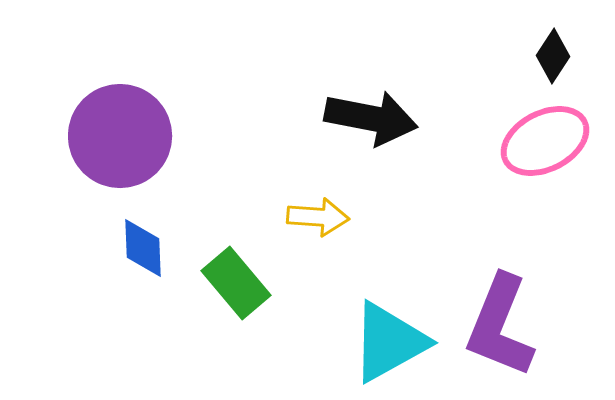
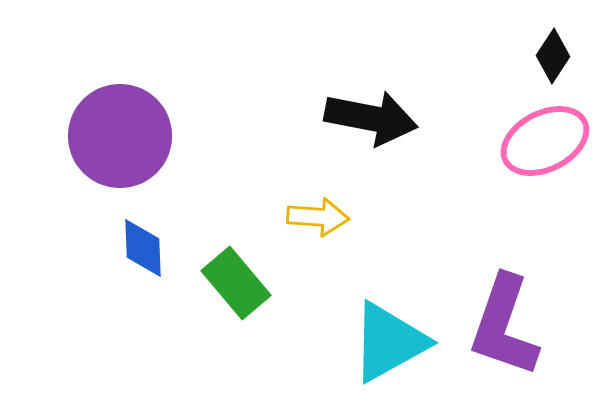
purple L-shape: moved 4 px right; rotated 3 degrees counterclockwise
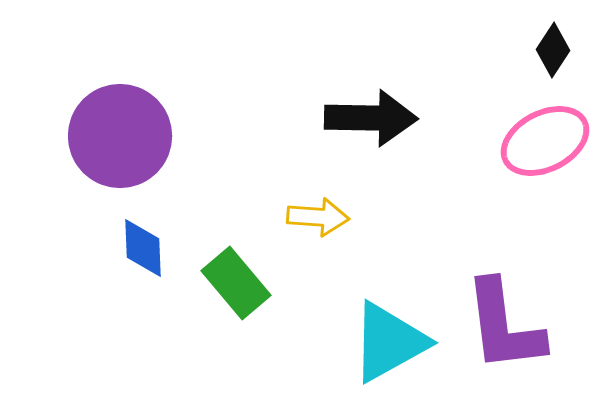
black diamond: moved 6 px up
black arrow: rotated 10 degrees counterclockwise
purple L-shape: rotated 26 degrees counterclockwise
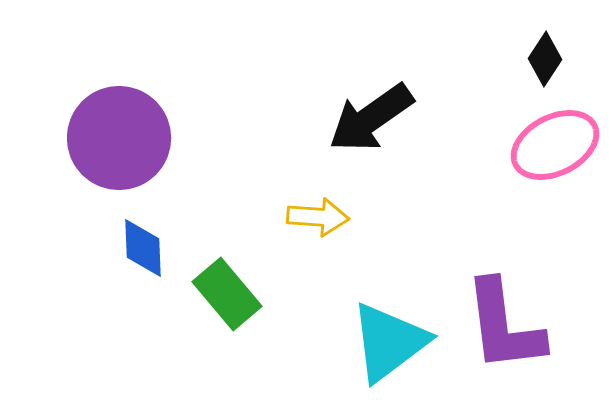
black diamond: moved 8 px left, 9 px down
black arrow: rotated 144 degrees clockwise
purple circle: moved 1 px left, 2 px down
pink ellipse: moved 10 px right, 4 px down
green rectangle: moved 9 px left, 11 px down
cyan triangle: rotated 8 degrees counterclockwise
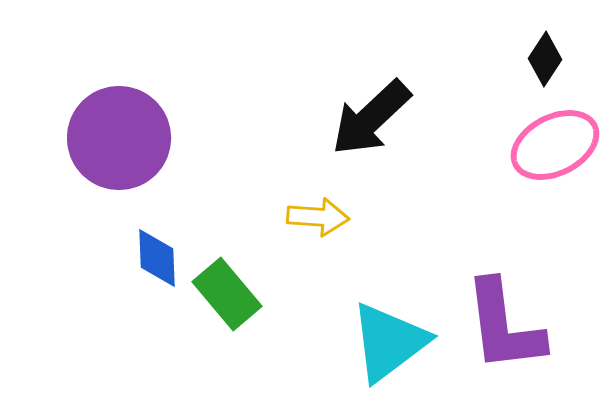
black arrow: rotated 8 degrees counterclockwise
blue diamond: moved 14 px right, 10 px down
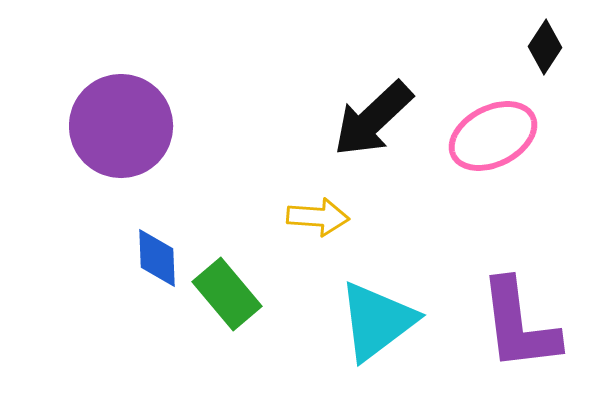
black diamond: moved 12 px up
black arrow: moved 2 px right, 1 px down
purple circle: moved 2 px right, 12 px up
pink ellipse: moved 62 px left, 9 px up
purple L-shape: moved 15 px right, 1 px up
cyan triangle: moved 12 px left, 21 px up
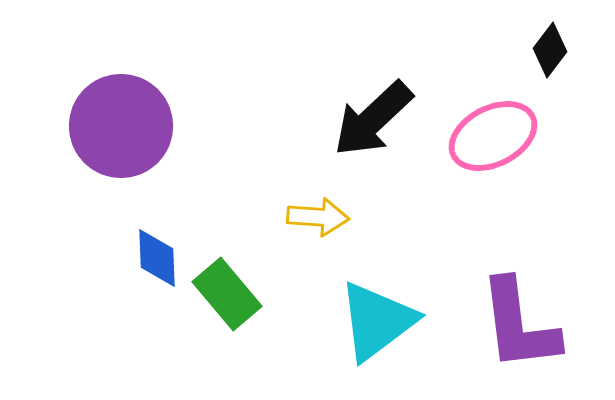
black diamond: moved 5 px right, 3 px down; rotated 4 degrees clockwise
